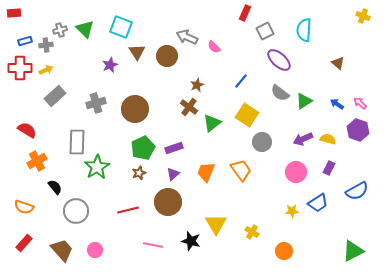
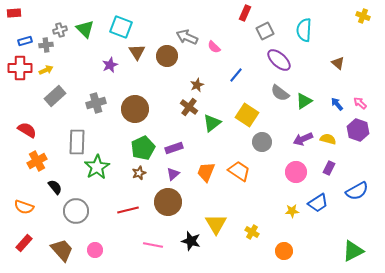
blue line at (241, 81): moved 5 px left, 6 px up
blue arrow at (337, 104): rotated 16 degrees clockwise
orange trapezoid at (241, 170): moved 2 px left, 1 px down; rotated 20 degrees counterclockwise
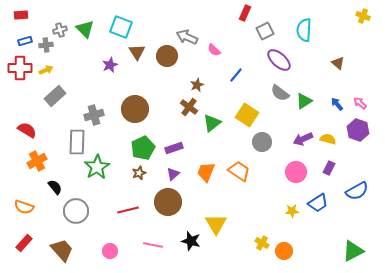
red rectangle at (14, 13): moved 7 px right, 2 px down
pink semicircle at (214, 47): moved 3 px down
gray cross at (96, 103): moved 2 px left, 12 px down
yellow cross at (252, 232): moved 10 px right, 11 px down
pink circle at (95, 250): moved 15 px right, 1 px down
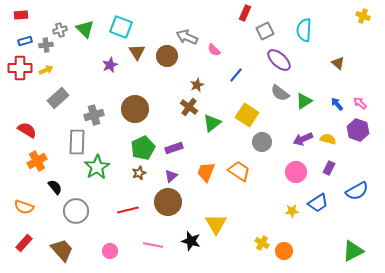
gray rectangle at (55, 96): moved 3 px right, 2 px down
purple triangle at (173, 174): moved 2 px left, 2 px down
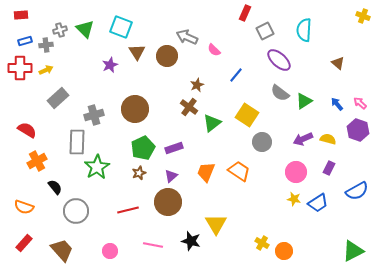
yellow star at (292, 211): moved 2 px right, 12 px up; rotated 16 degrees clockwise
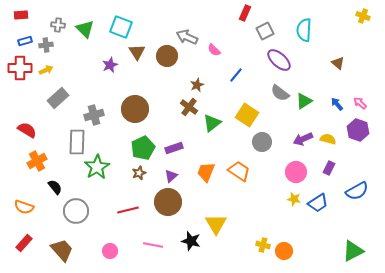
gray cross at (60, 30): moved 2 px left, 5 px up; rotated 24 degrees clockwise
yellow cross at (262, 243): moved 1 px right, 2 px down; rotated 16 degrees counterclockwise
